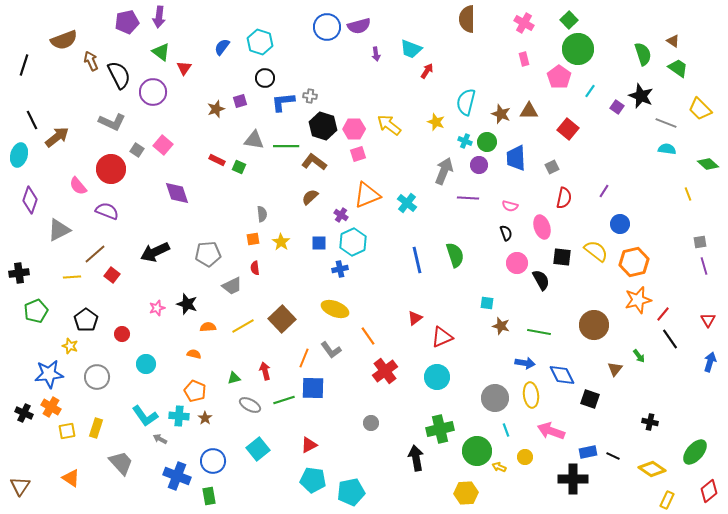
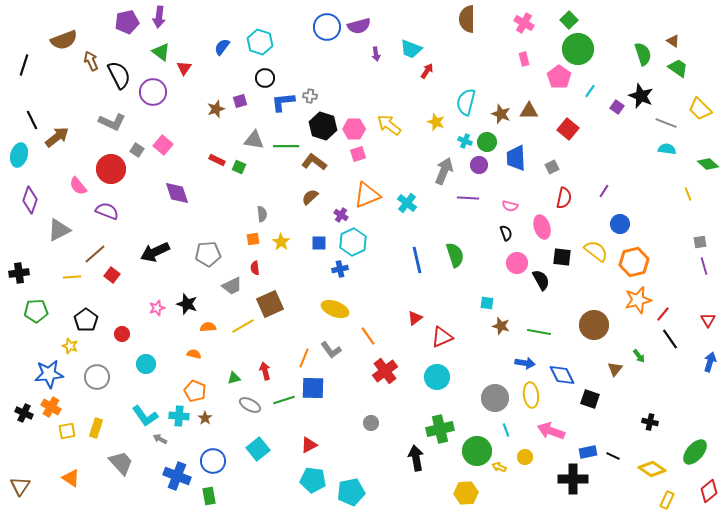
green pentagon at (36, 311): rotated 20 degrees clockwise
brown square at (282, 319): moved 12 px left, 15 px up; rotated 20 degrees clockwise
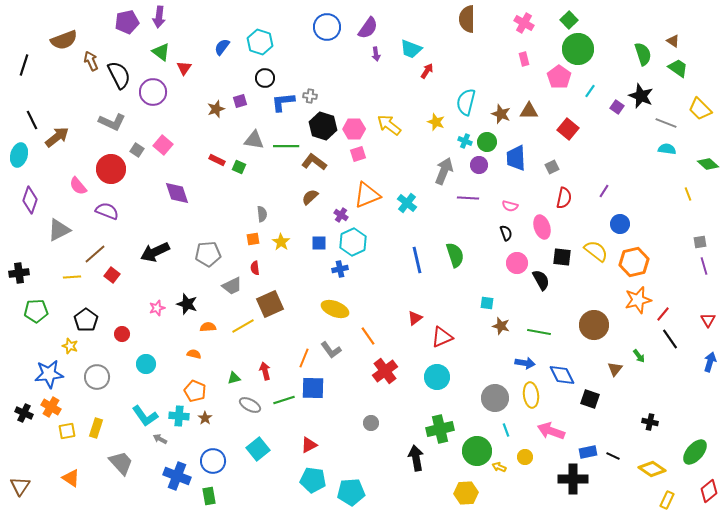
purple semicircle at (359, 26): moved 9 px right, 2 px down; rotated 40 degrees counterclockwise
cyan pentagon at (351, 492): rotated 8 degrees clockwise
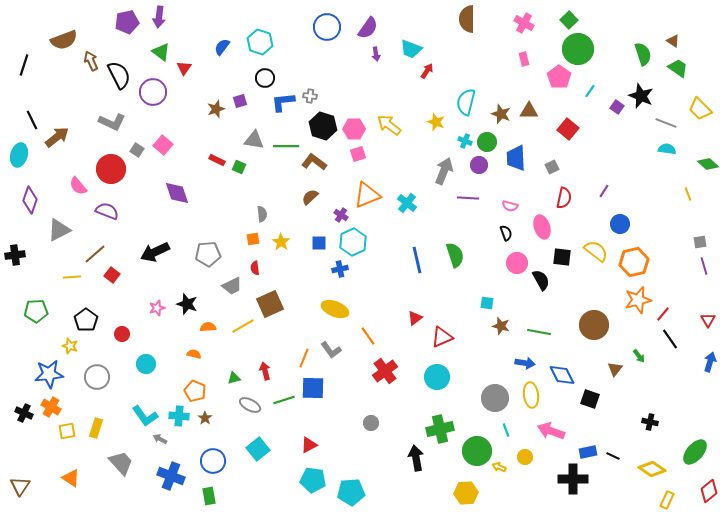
black cross at (19, 273): moved 4 px left, 18 px up
blue cross at (177, 476): moved 6 px left
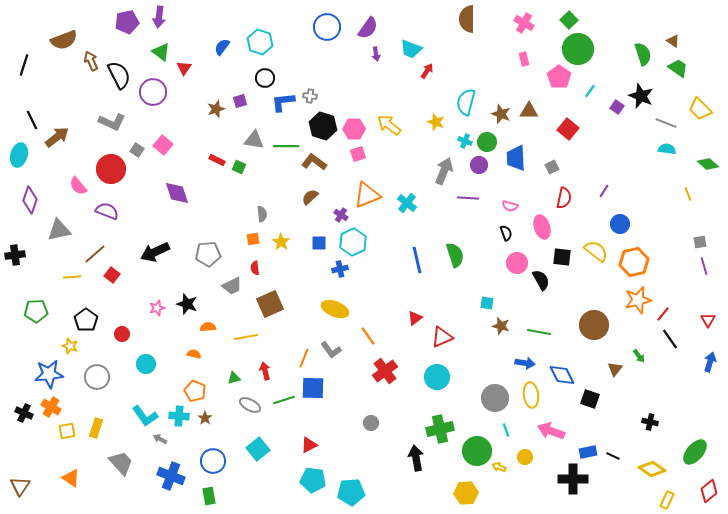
gray triangle at (59, 230): rotated 15 degrees clockwise
yellow line at (243, 326): moved 3 px right, 11 px down; rotated 20 degrees clockwise
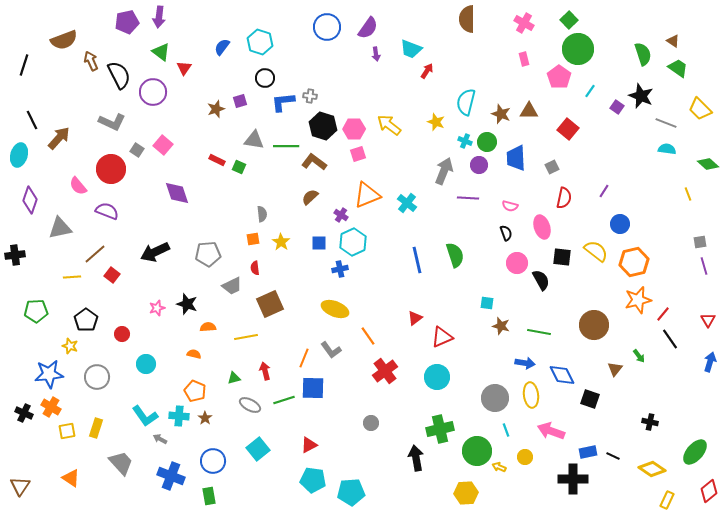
brown arrow at (57, 137): moved 2 px right, 1 px down; rotated 10 degrees counterclockwise
gray triangle at (59, 230): moved 1 px right, 2 px up
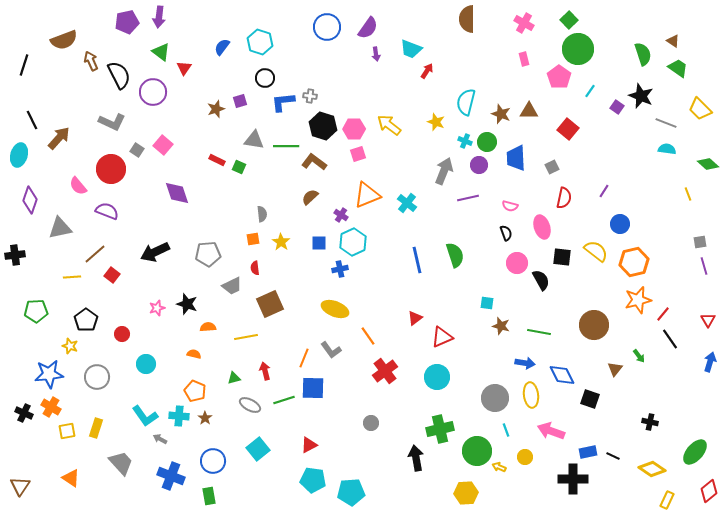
purple line at (468, 198): rotated 15 degrees counterclockwise
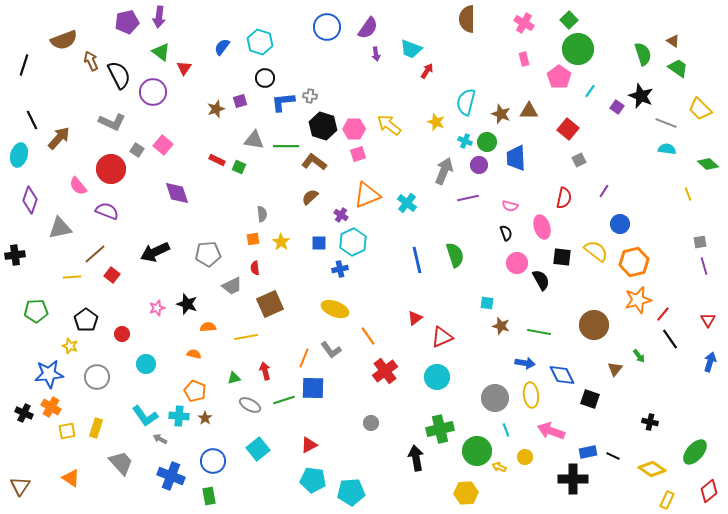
gray square at (552, 167): moved 27 px right, 7 px up
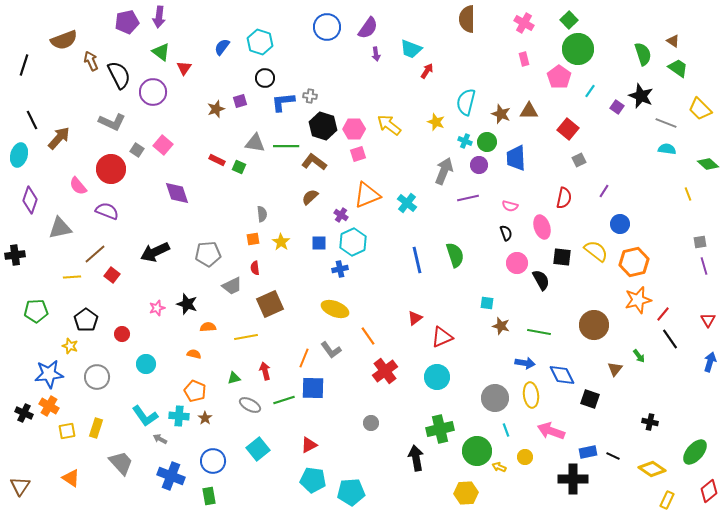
gray triangle at (254, 140): moved 1 px right, 3 px down
orange cross at (51, 407): moved 2 px left, 1 px up
